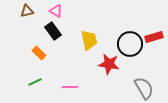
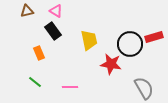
orange rectangle: rotated 24 degrees clockwise
red star: moved 2 px right
green line: rotated 64 degrees clockwise
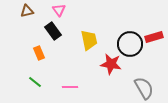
pink triangle: moved 3 px right, 1 px up; rotated 24 degrees clockwise
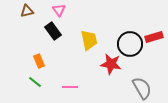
orange rectangle: moved 8 px down
gray semicircle: moved 2 px left
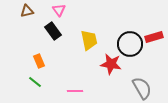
pink line: moved 5 px right, 4 px down
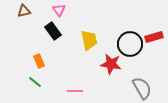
brown triangle: moved 3 px left
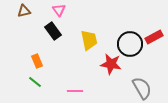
red rectangle: rotated 12 degrees counterclockwise
orange rectangle: moved 2 px left
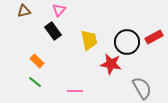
pink triangle: rotated 16 degrees clockwise
black circle: moved 3 px left, 2 px up
orange rectangle: rotated 24 degrees counterclockwise
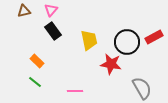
pink triangle: moved 8 px left
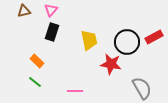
black rectangle: moved 1 px left, 1 px down; rotated 54 degrees clockwise
